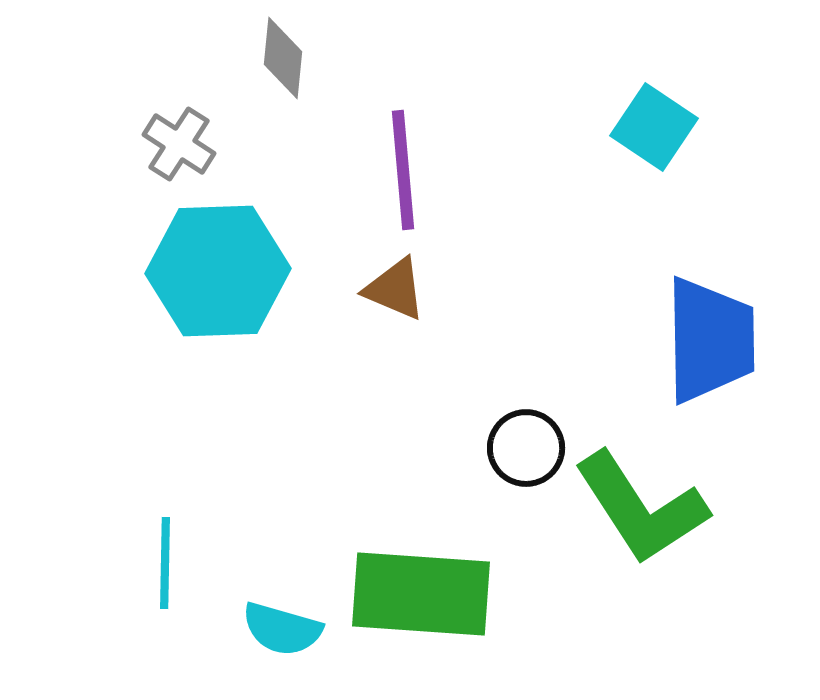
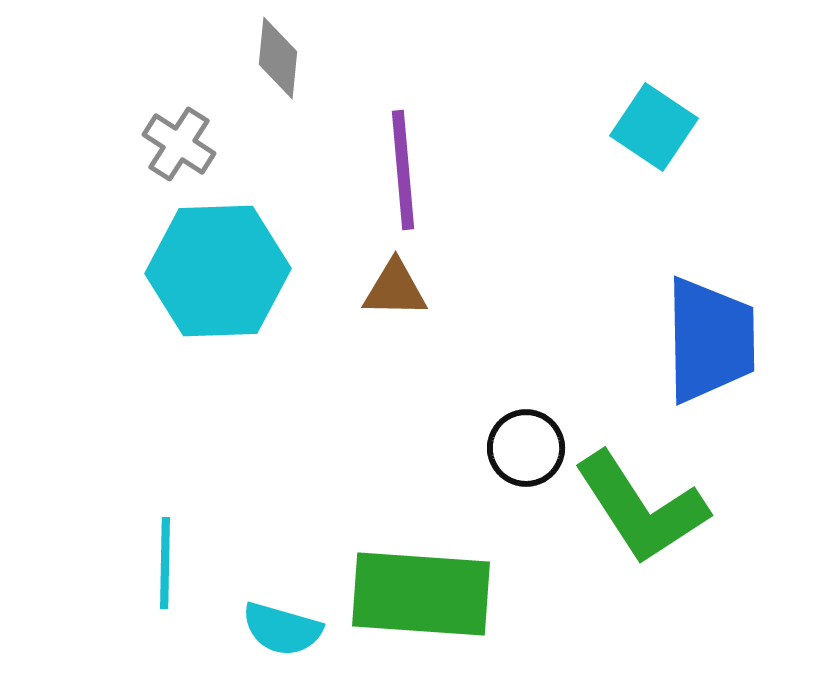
gray diamond: moved 5 px left
brown triangle: rotated 22 degrees counterclockwise
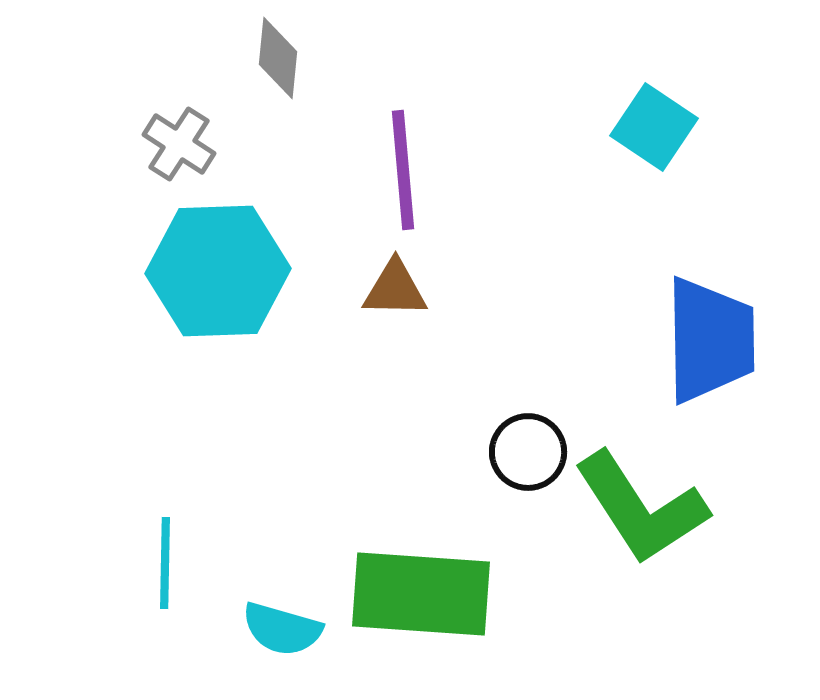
black circle: moved 2 px right, 4 px down
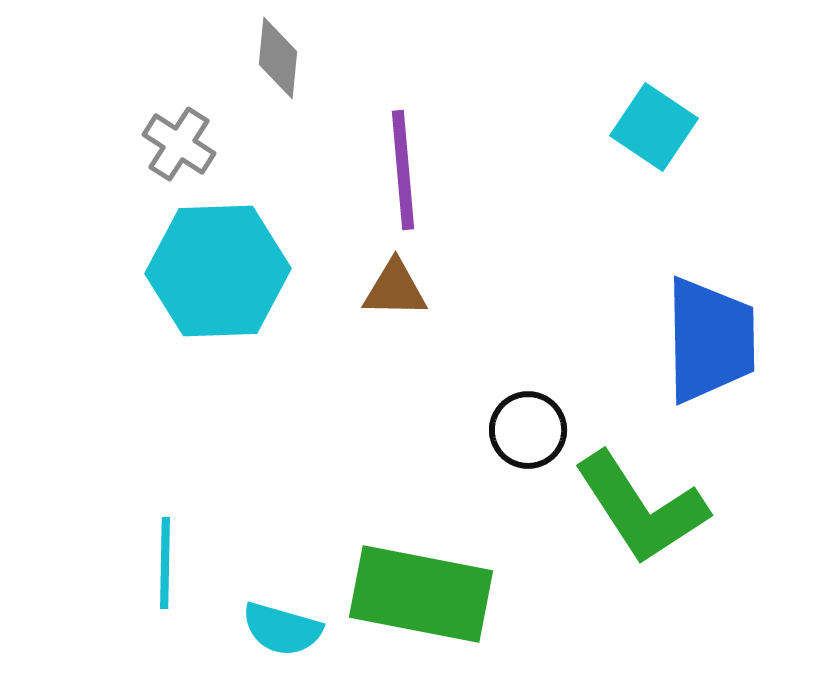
black circle: moved 22 px up
green rectangle: rotated 7 degrees clockwise
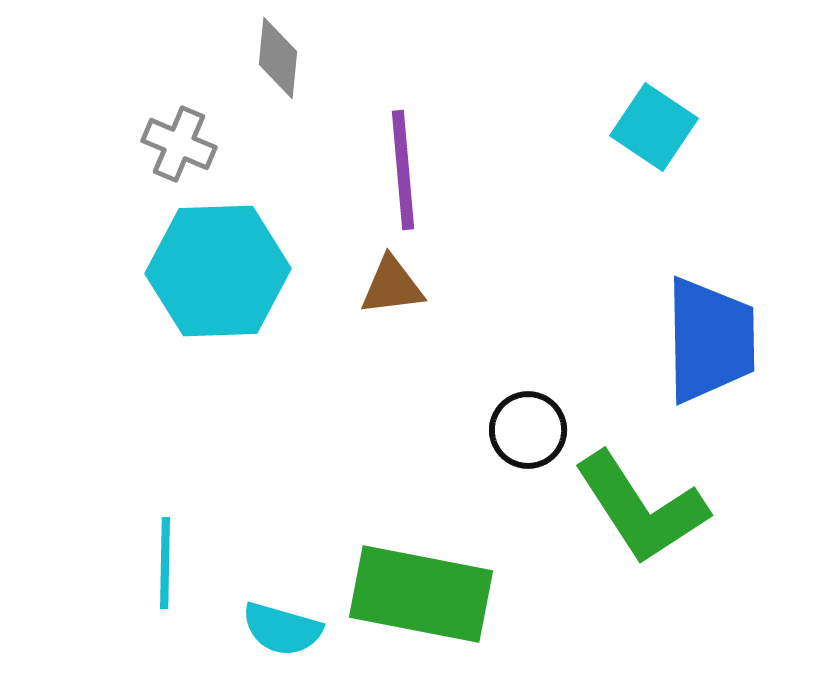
gray cross: rotated 10 degrees counterclockwise
brown triangle: moved 3 px left, 3 px up; rotated 8 degrees counterclockwise
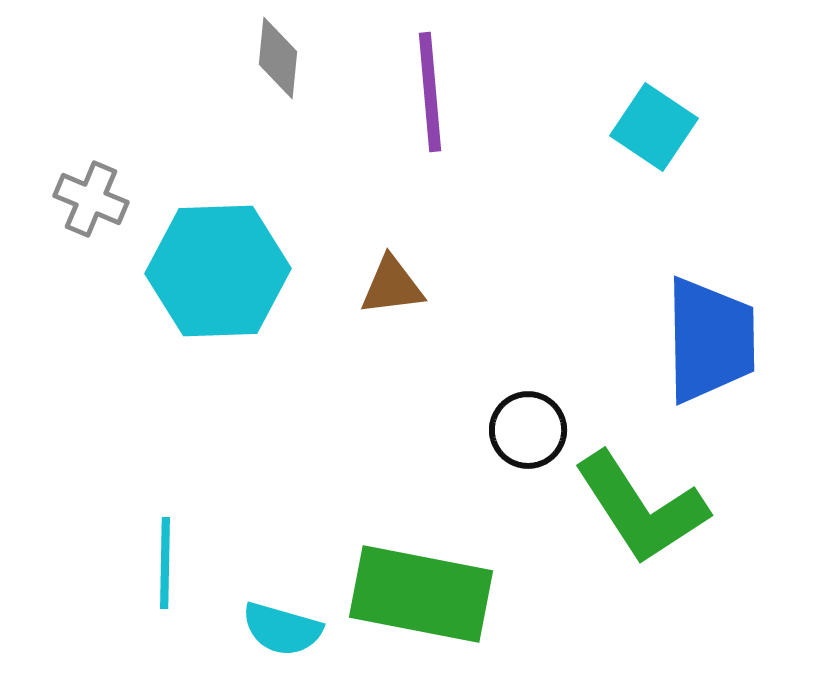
gray cross: moved 88 px left, 55 px down
purple line: moved 27 px right, 78 px up
